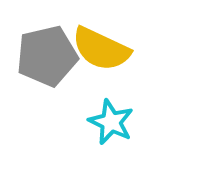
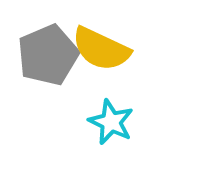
gray pentagon: moved 1 px right, 1 px up; rotated 10 degrees counterclockwise
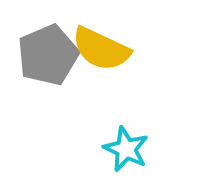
cyan star: moved 15 px right, 27 px down
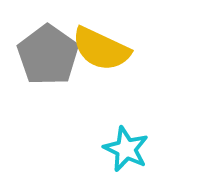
gray pentagon: rotated 14 degrees counterclockwise
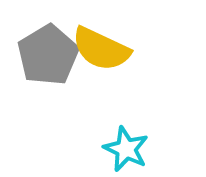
gray pentagon: rotated 6 degrees clockwise
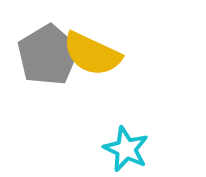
yellow semicircle: moved 9 px left, 5 px down
